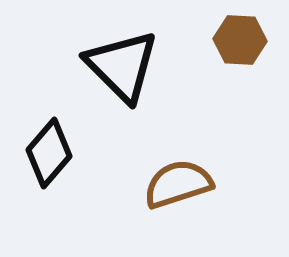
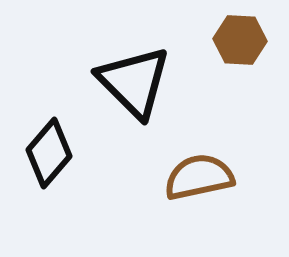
black triangle: moved 12 px right, 16 px down
brown semicircle: moved 21 px right, 7 px up; rotated 6 degrees clockwise
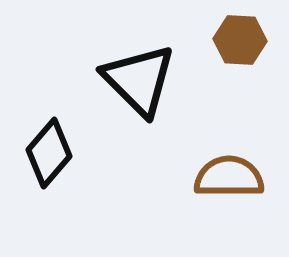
black triangle: moved 5 px right, 2 px up
brown semicircle: moved 30 px right; rotated 12 degrees clockwise
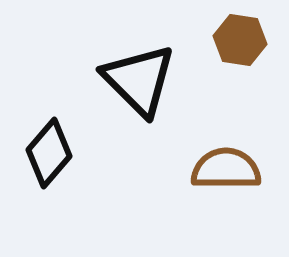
brown hexagon: rotated 6 degrees clockwise
brown semicircle: moved 3 px left, 8 px up
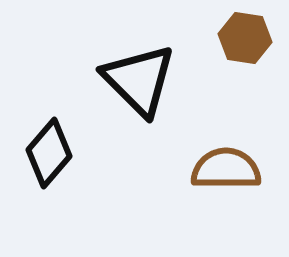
brown hexagon: moved 5 px right, 2 px up
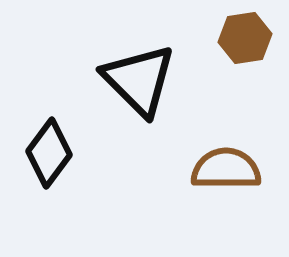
brown hexagon: rotated 18 degrees counterclockwise
black diamond: rotated 4 degrees counterclockwise
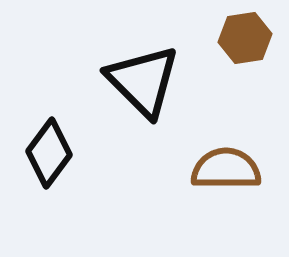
black triangle: moved 4 px right, 1 px down
